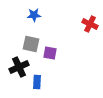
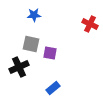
blue rectangle: moved 16 px right, 6 px down; rotated 48 degrees clockwise
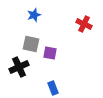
blue star: rotated 16 degrees counterclockwise
red cross: moved 6 px left
blue rectangle: rotated 72 degrees counterclockwise
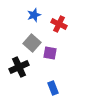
red cross: moved 25 px left
gray square: moved 1 px right, 1 px up; rotated 30 degrees clockwise
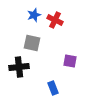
red cross: moved 4 px left, 4 px up
gray square: rotated 30 degrees counterclockwise
purple square: moved 20 px right, 8 px down
black cross: rotated 18 degrees clockwise
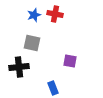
red cross: moved 6 px up; rotated 14 degrees counterclockwise
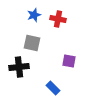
red cross: moved 3 px right, 5 px down
purple square: moved 1 px left
blue rectangle: rotated 24 degrees counterclockwise
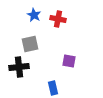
blue star: rotated 24 degrees counterclockwise
gray square: moved 2 px left, 1 px down; rotated 24 degrees counterclockwise
blue rectangle: rotated 32 degrees clockwise
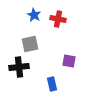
blue rectangle: moved 1 px left, 4 px up
